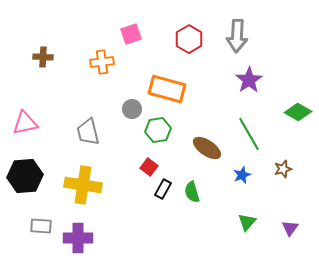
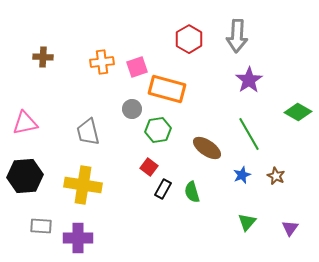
pink square: moved 6 px right, 33 px down
brown star: moved 7 px left, 7 px down; rotated 30 degrees counterclockwise
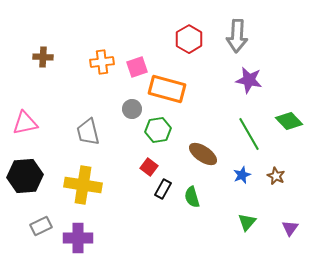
purple star: rotated 28 degrees counterclockwise
green diamond: moved 9 px left, 9 px down; rotated 16 degrees clockwise
brown ellipse: moved 4 px left, 6 px down
green semicircle: moved 5 px down
gray rectangle: rotated 30 degrees counterclockwise
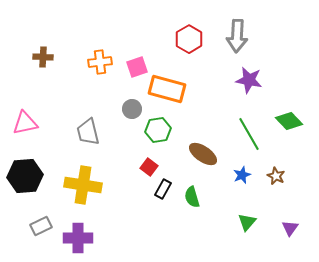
orange cross: moved 2 px left
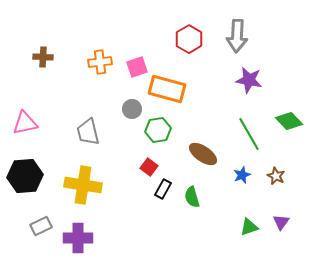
green triangle: moved 2 px right, 5 px down; rotated 30 degrees clockwise
purple triangle: moved 9 px left, 6 px up
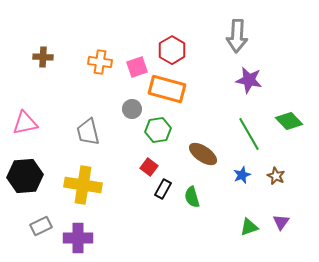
red hexagon: moved 17 px left, 11 px down
orange cross: rotated 15 degrees clockwise
